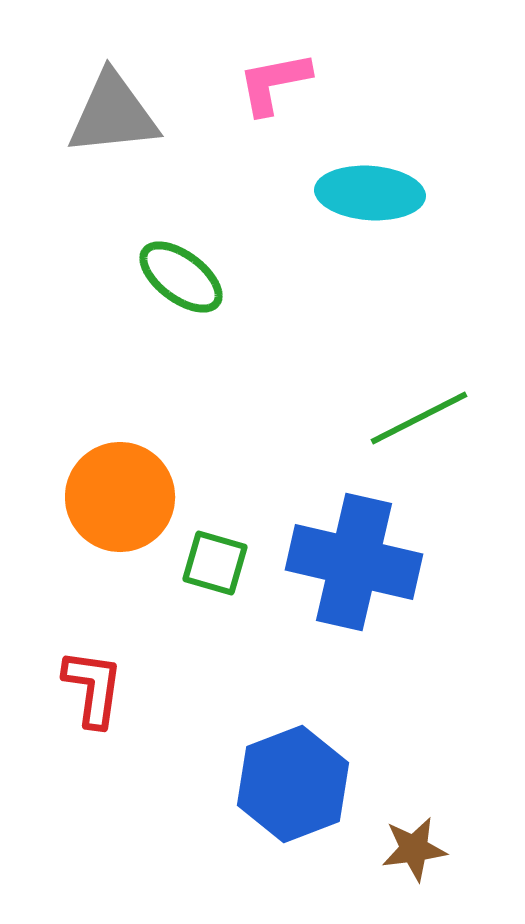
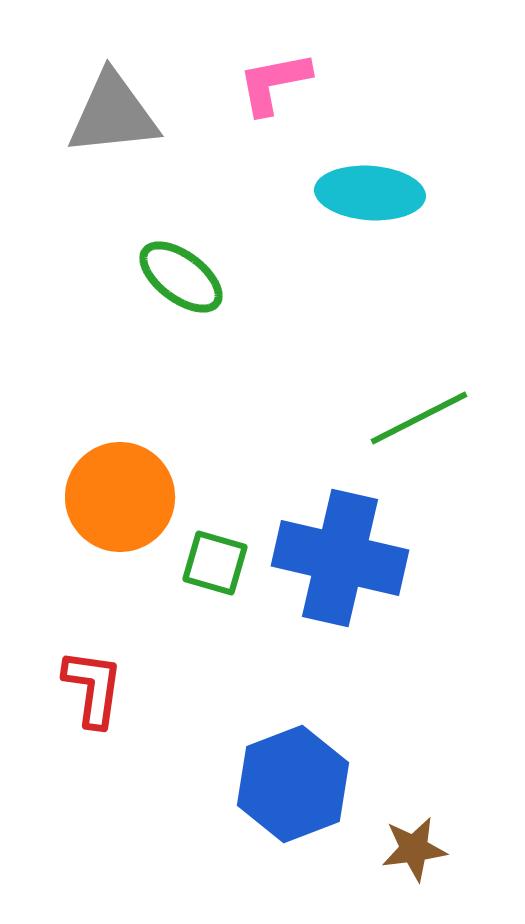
blue cross: moved 14 px left, 4 px up
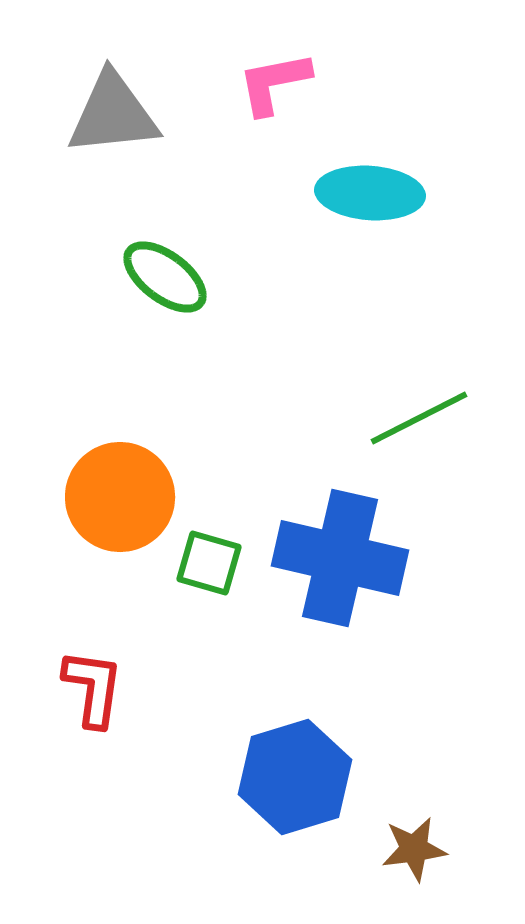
green ellipse: moved 16 px left
green square: moved 6 px left
blue hexagon: moved 2 px right, 7 px up; rotated 4 degrees clockwise
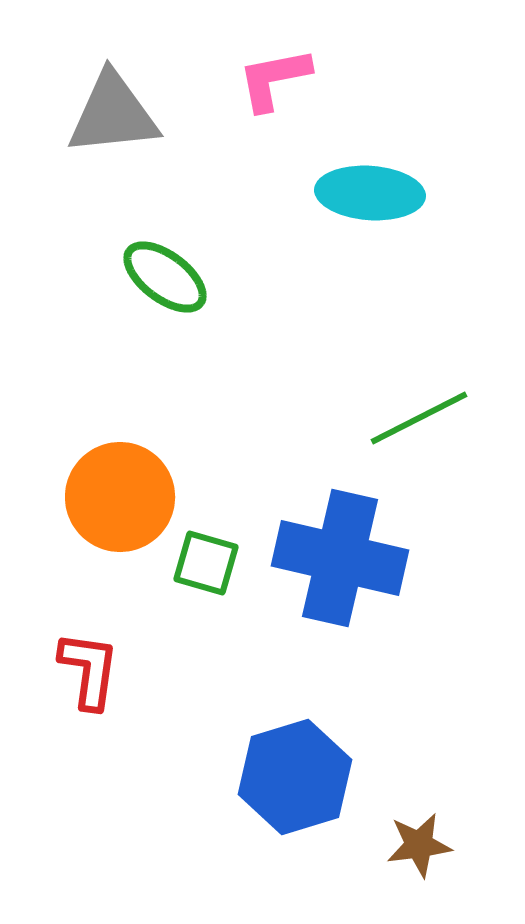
pink L-shape: moved 4 px up
green square: moved 3 px left
red L-shape: moved 4 px left, 18 px up
brown star: moved 5 px right, 4 px up
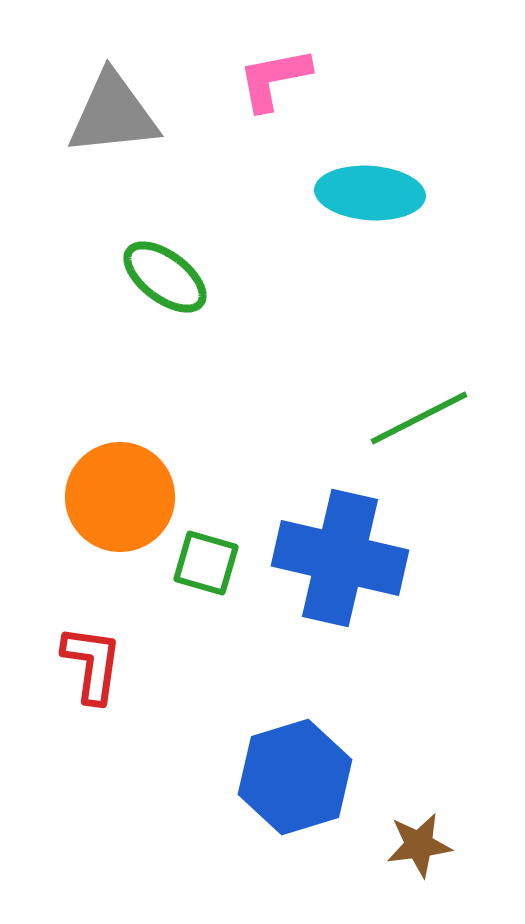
red L-shape: moved 3 px right, 6 px up
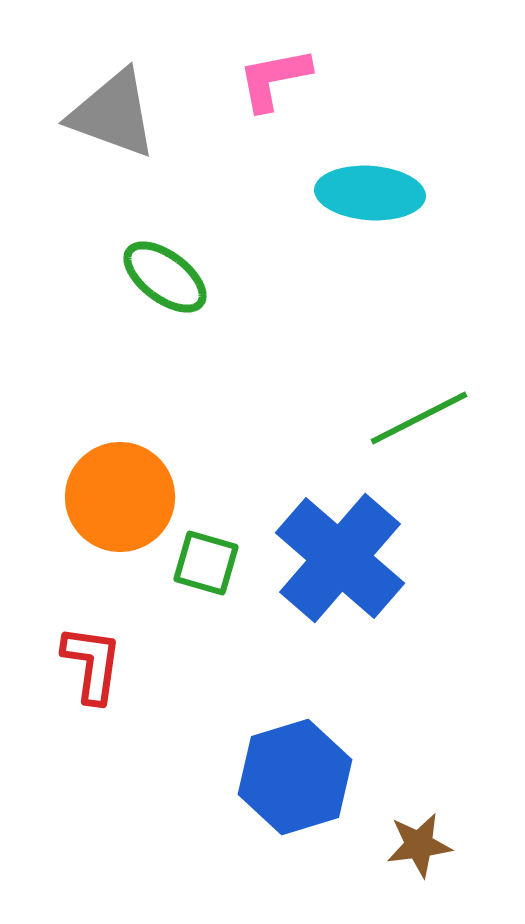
gray triangle: rotated 26 degrees clockwise
blue cross: rotated 28 degrees clockwise
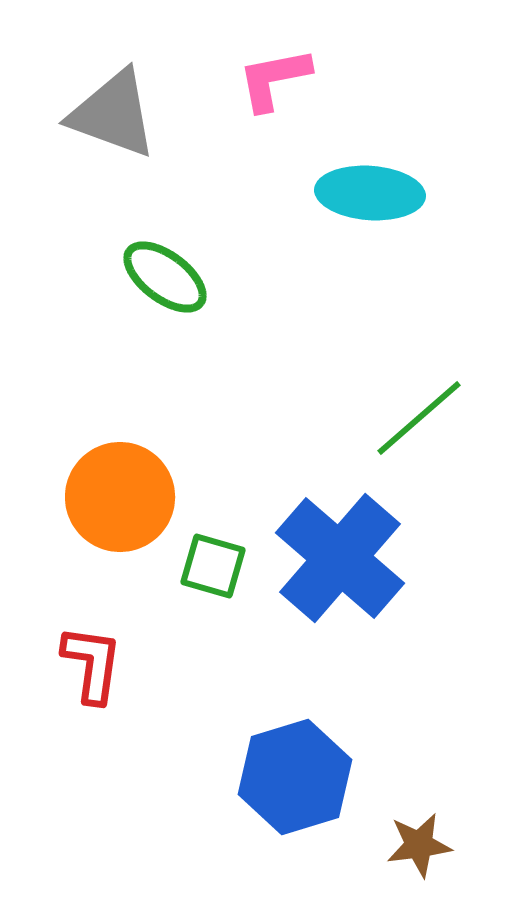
green line: rotated 14 degrees counterclockwise
green square: moved 7 px right, 3 px down
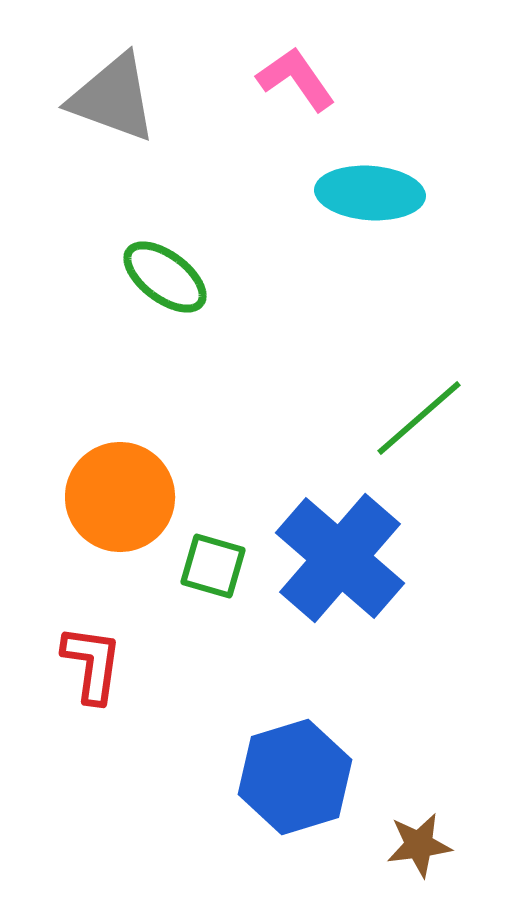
pink L-shape: moved 22 px right; rotated 66 degrees clockwise
gray triangle: moved 16 px up
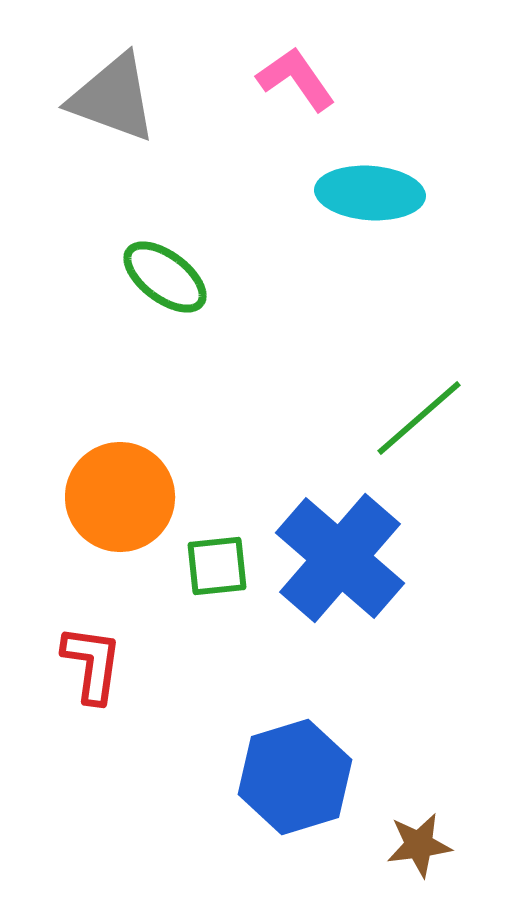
green square: moved 4 px right; rotated 22 degrees counterclockwise
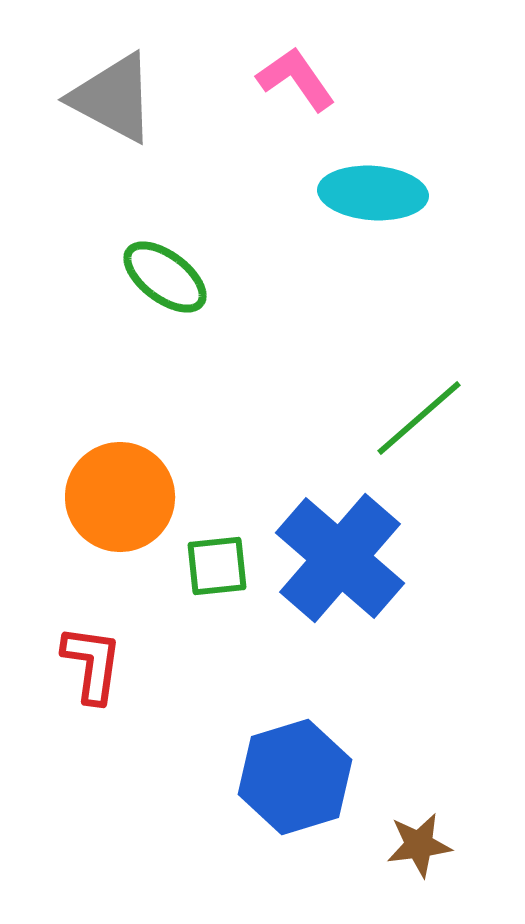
gray triangle: rotated 8 degrees clockwise
cyan ellipse: moved 3 px right
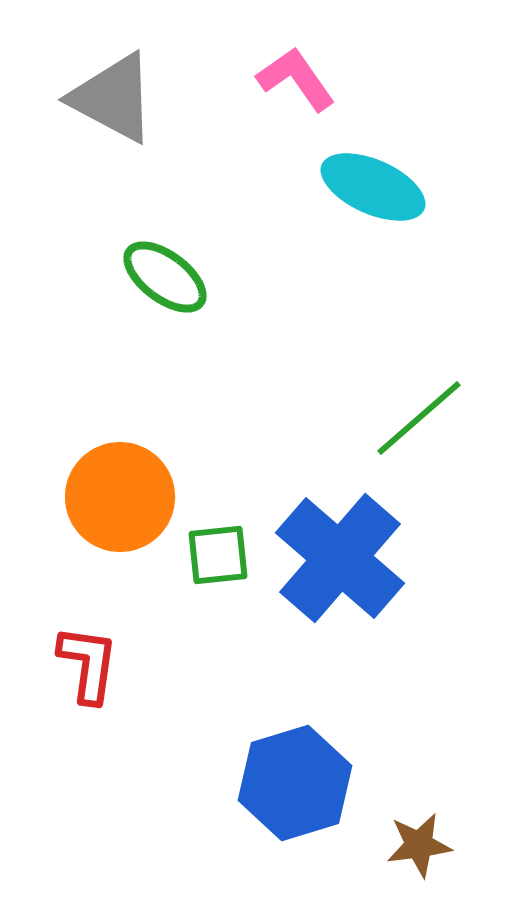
cyan ellipse: moved 6 px up; rotated 20 degrees clockwise
green square: moved 1 px right, 11 px up
red L-shape: moved 4 px left
blue hexagon: moved 6 px down
